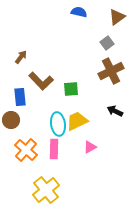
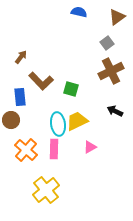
green square: rotated 21 degrees clockwise
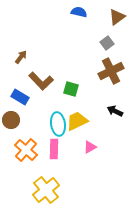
blue rectangle: rotated 54 degrees counterclockwise
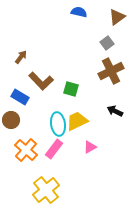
pink rectangle: rotated 36 degrees clockwise
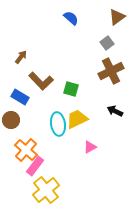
blue semicircle: moved 8 px left, 6 px down; rotated 28 degrees clockwise
yellow trapezoid: moved 2 px up
pink rectangle: moved 19 px left, 17 px down
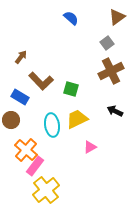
cyan ellipse: moved 6 px left, 1 px down
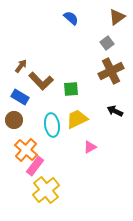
brown arrow: moved 9 px down
green square: rotated 21 degrees counterclockwise
brown circle: moved 3 px right
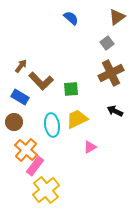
brown cross: moved 2 px down
brown circle: moved 2 px down
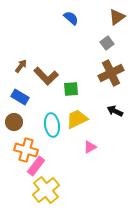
brown L-shape: moved 5 px right, 5 px up
orange cross: rotated 25 degrees counterclockwise
pink rectangle: moved 1 px right
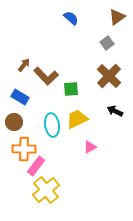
brown arrow: moved 3 px right, 1 px up
brown cross: moved 2 px left, 3 px down; rotated 20 degrees counterclockwise
orange cross: moved 2 px left, 1 px up; rotated 15 degrees counterclockwise
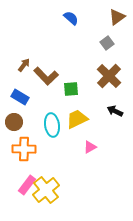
pink rectangle: moved 9 px left, 19 px down
